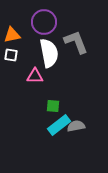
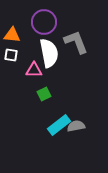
orange triangle: rotated 18 degrees clockwise
pink triangle: moved 1 px left, 6 px up
green square: moved 9 px left, 12 px up; rotated 32 degrees counterclockwise
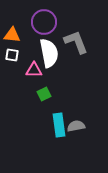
white square: moved 1 px right
cyan rectangle: rotated 60 degrees counterclockwise
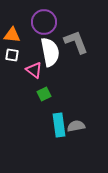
white semicircle: moved 1 px right, 1 px up
pink triangle: rotated 36 degrees clockwise
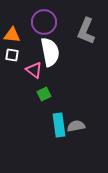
gray L-shape: moved 10 px right, 11 px up; rotated 136 degrees counterclockwise
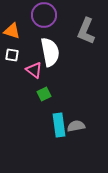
purple circle: moved 7 px up
orange triangle: moved 4 px up; rotated 12 degrees clockwise
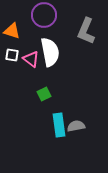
pink triangle: moved 3 px left, 11 px up
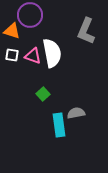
purple circle: moved 14 px left
white semicircle: moved 2 px right, 1 px down
pink triangle: moved 2 px right, 3 px up; rotated 18 degrees counterclockwise
green square: moved 1 px left; rotated 16 degrees counterclockwise
gray semicircle: moved 13 px up
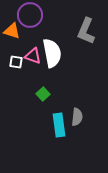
white square: moved 4 px right, 7 px down
gray semicircle: moved 1 px right, 4 px down; rotated 108 degrees clockwise
